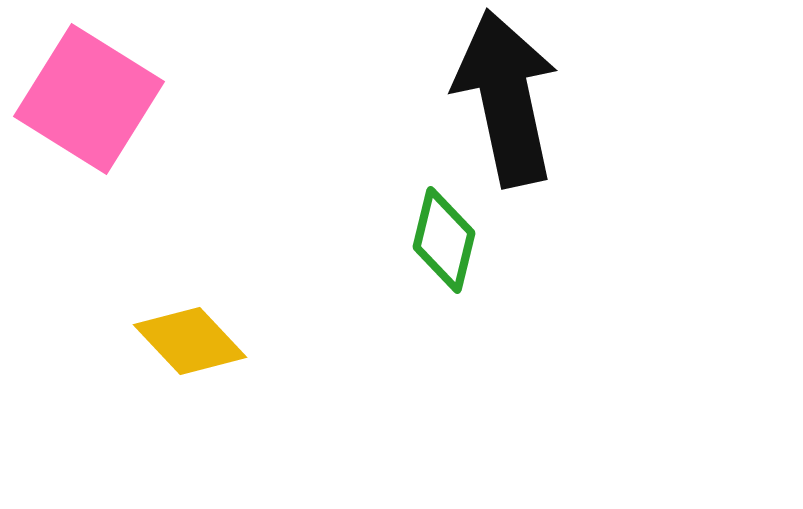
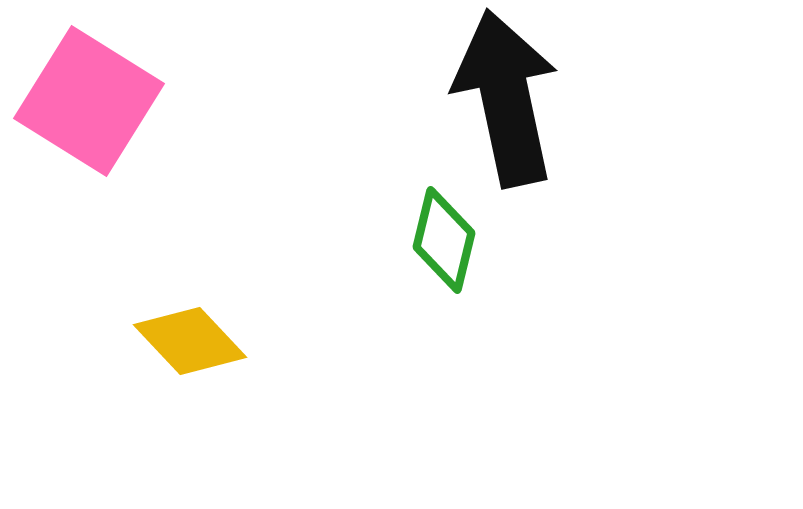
pink square: moved 2 px down
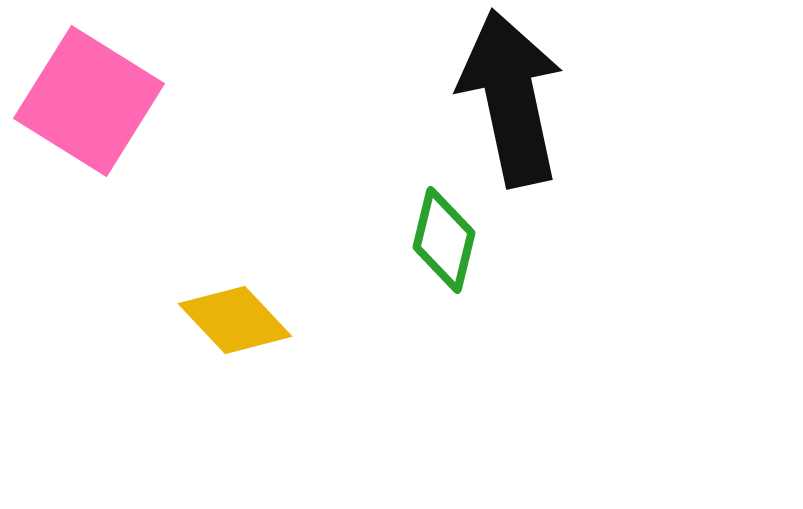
black arrow: moved 5 px right
yellow diamond: moved 45 px right, 21 px up
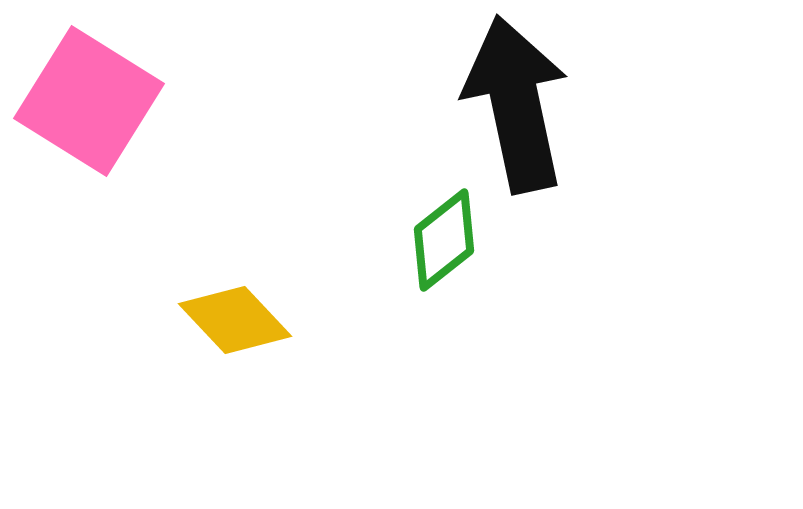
black arrow: moved 5 px right, 6 px down
green diamond: rotated 38 degrees clockwise
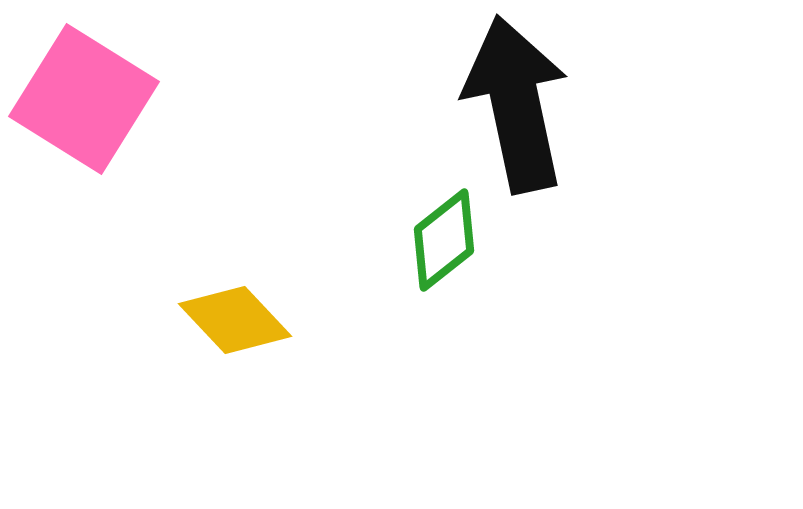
pink square: moved 5 px left, 2 px up
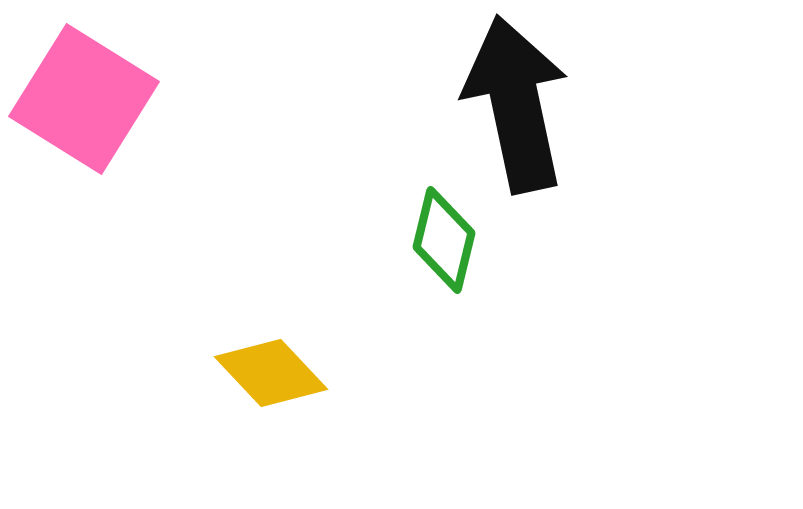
green diamond: rotated 38 degrees counterclockwise
yellow diamond: moved 36 px right, 53 px down
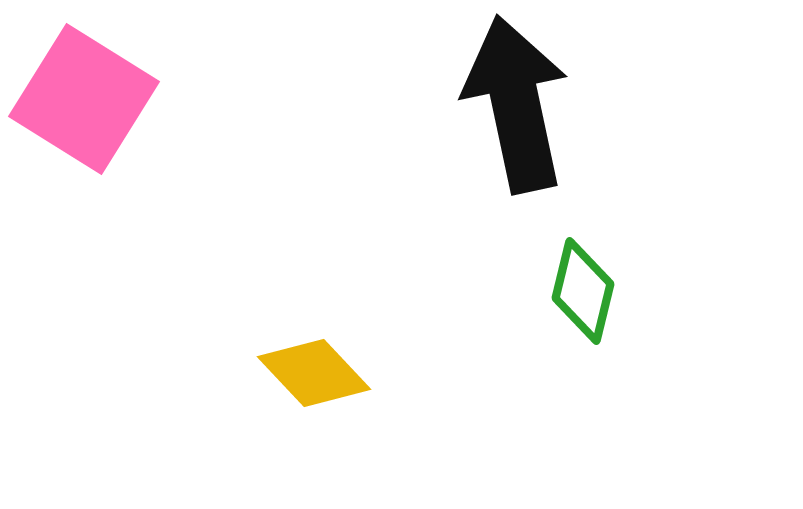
green diamond: moved 139 px right, 51 px down
yellow diamond: moved 43 px right
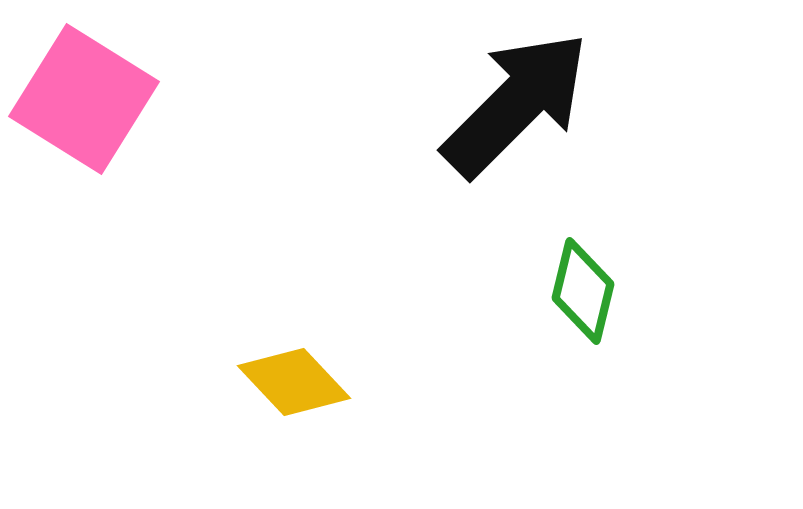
black arrow: rotated 57 degrees clockwise
yellow diamond: moved 20 px left, 9 px down
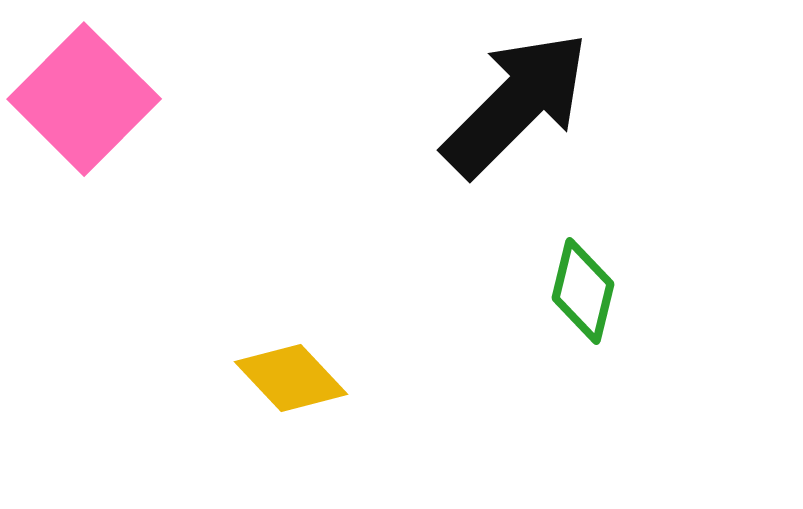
pink square: rotated 13 degrees clockwise
yellow diamond: moved 3 px left, 4 px up
